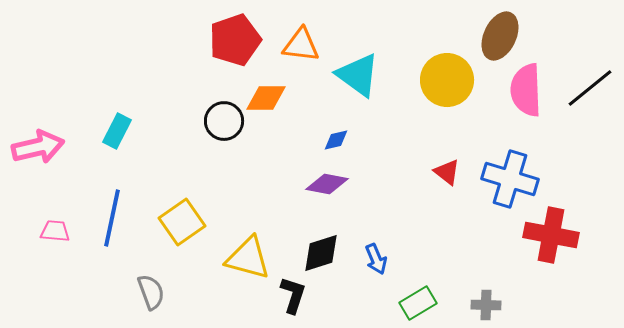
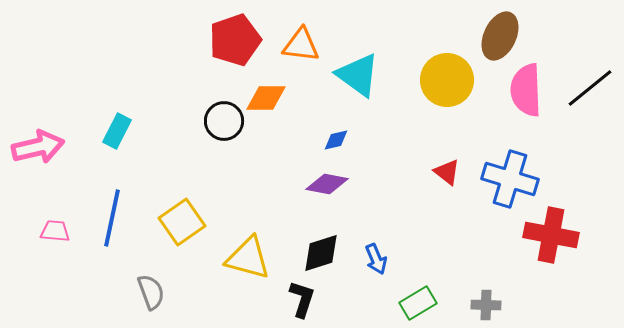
black L-shape: moved 9 px right, 4 px down
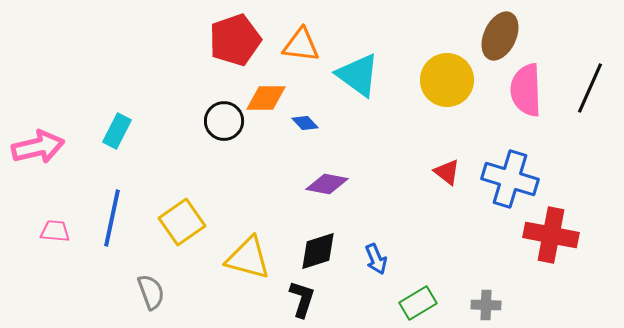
black line: rotated 27 degrees counterclockwise
blue diamond: moved 31 px left, 17 px up; rotated 60 degrees clockwise
black diamond: moved 3 px left, 2 px up
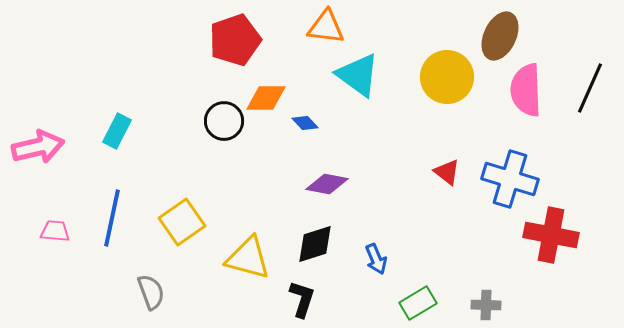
orange triangle: moved 25 px right, 18 px up
yellow circle: moved 3 px up
black diamond: moved 3 px left, 7 px up
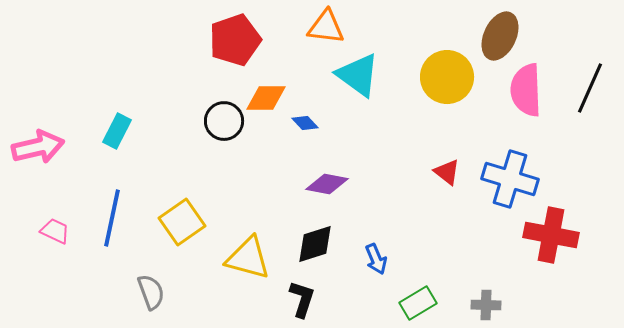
pink trapezoid: rotated 20 degrees clockwise
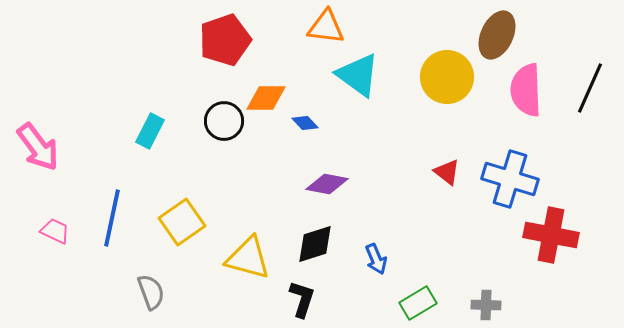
brown ellipse: moved 3 px left, 1 px up
red pentagon: moved 10 px left
cyan rectangle: moved 33 px right
pink arrow: rotated 66 degrees clockwise
